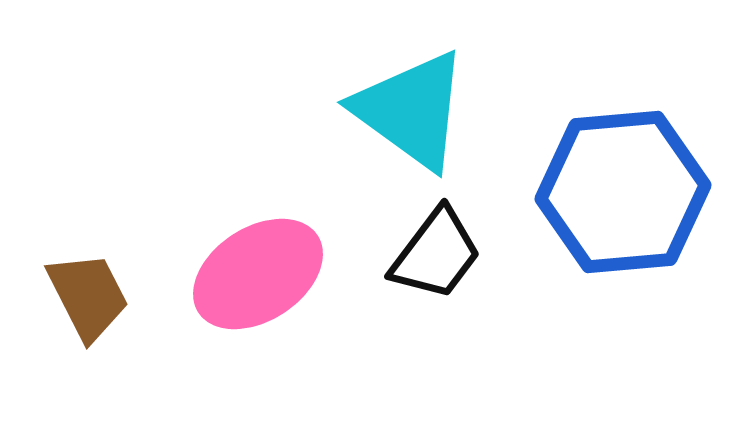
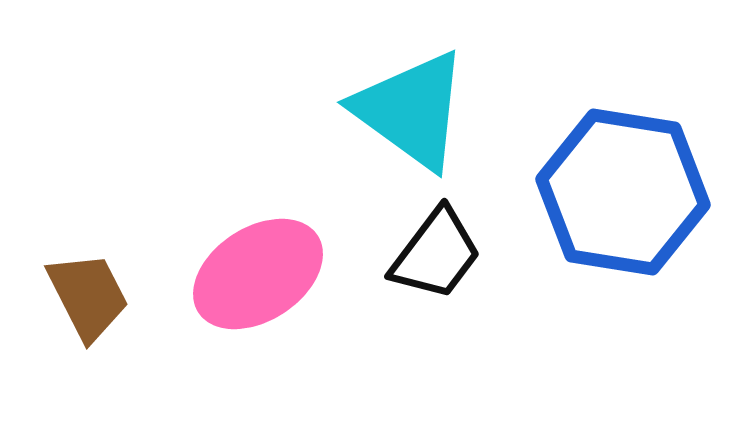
blue hexagon: rotated 14 degrees clockwise
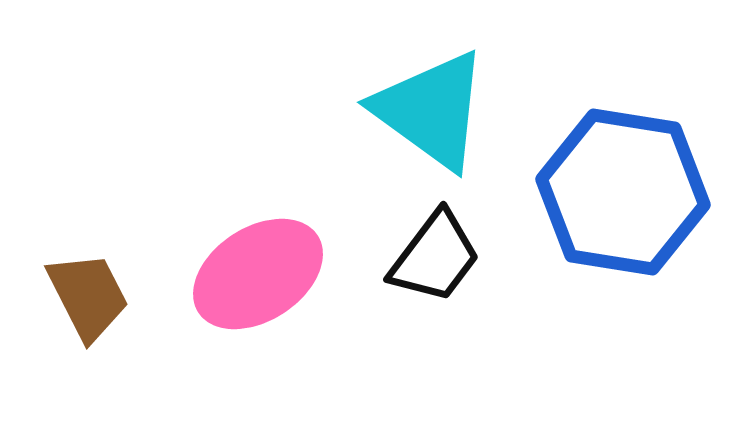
cyan triangle: moved 20 px right
black trapezoid: moved 1 px left, 3 px down
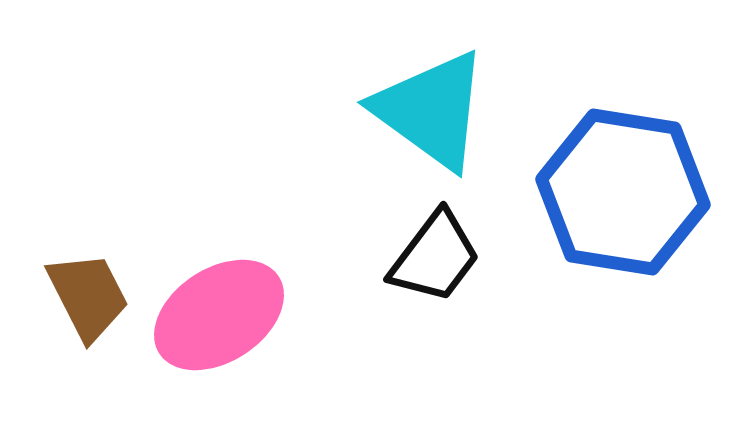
pink ellipse: moved 39 px left, 41 px down
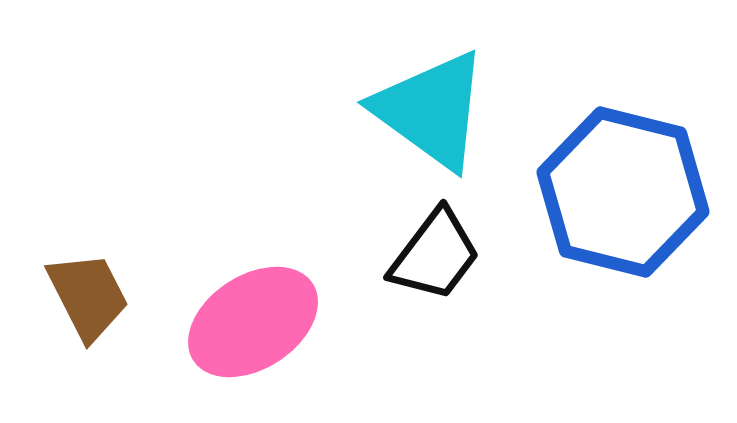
blue hexagon: rotated 5 degrees clockwise
black trapezoid: moved 2 px up
pink ellipse: moved 34 px right, 7 px down
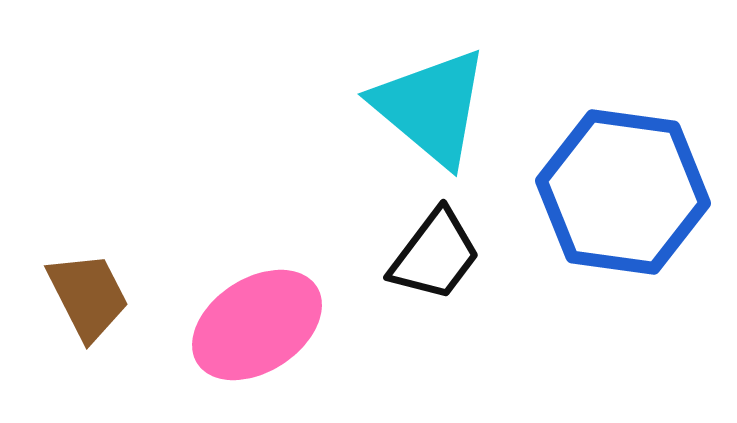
cyan triangle: moved 3 px up; rotated 4 degrees clockwise
blue hexagon: rotated 6 degrees counterclockwise
pink ellipse: moved 4 px right, 3 px down
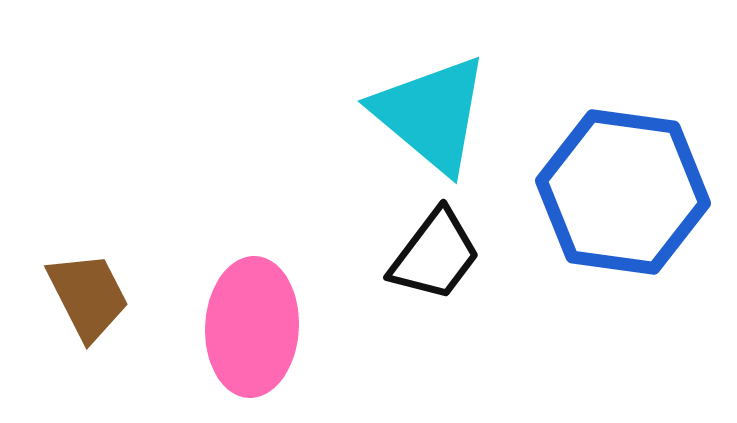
cyan triangle: moved 7 px down
pink ellipse: moved 5 px left, 2 px down; rotated 54 degrees counterclockwise
